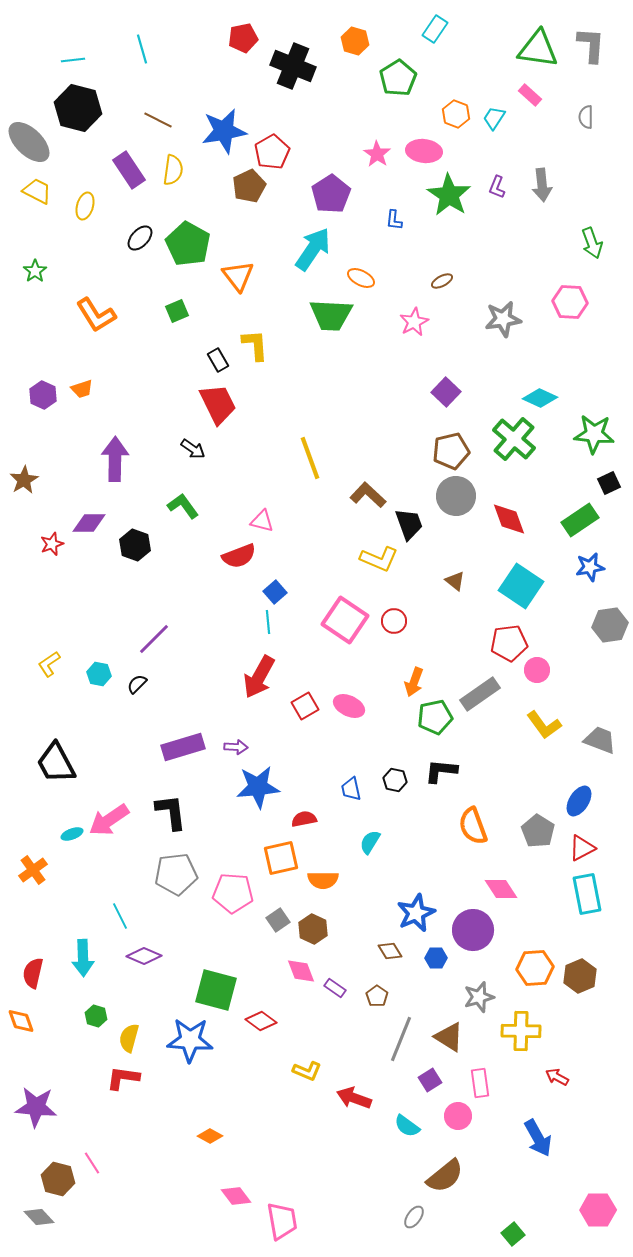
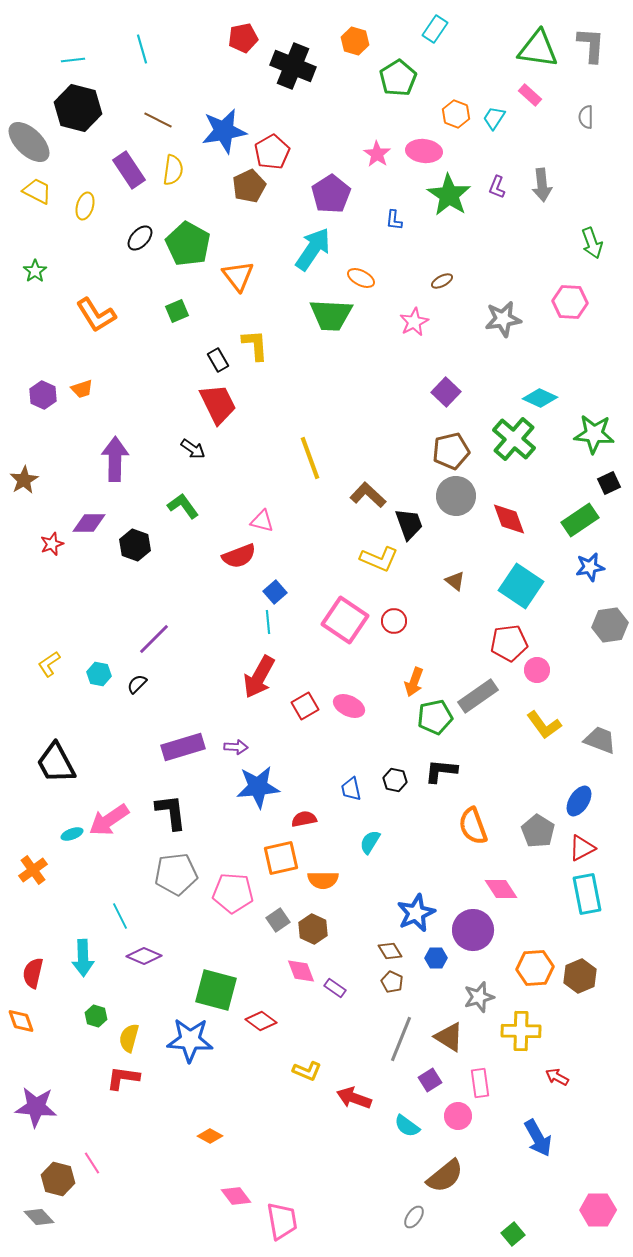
gray rectangle at (480, 694): moved 2 px left, 2 px down
brown pentagon at (377, 996): moved 15 px right, 14 px up; rotated 10 degrees counterclockwise
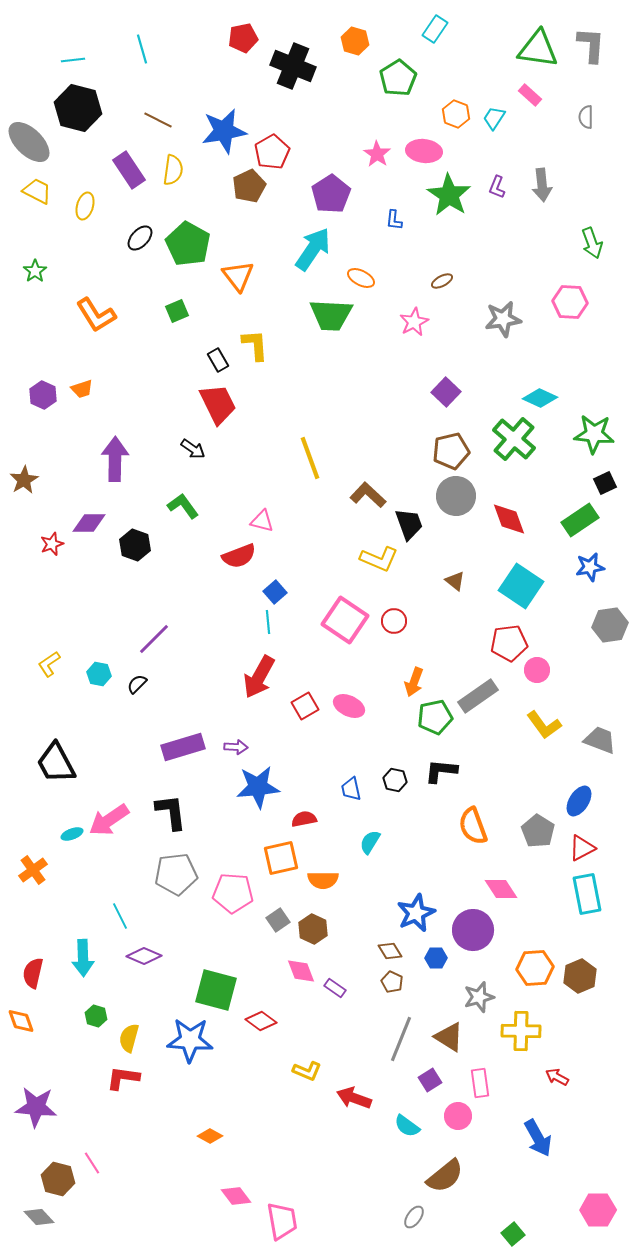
black square at (609, 483): moved 4 px left
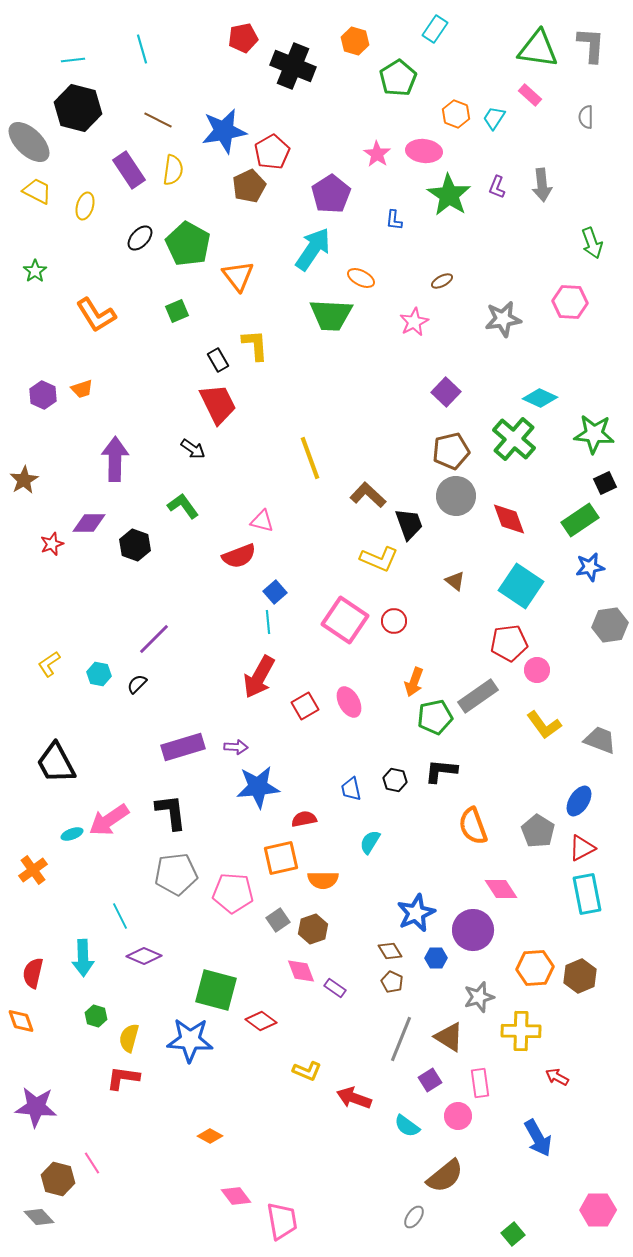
pink ellipse at (349, 706): moved 4 px up; rotated 36 degrees clockwise
brown hexagon at (313, 929): rotated 16 degrees clockwise
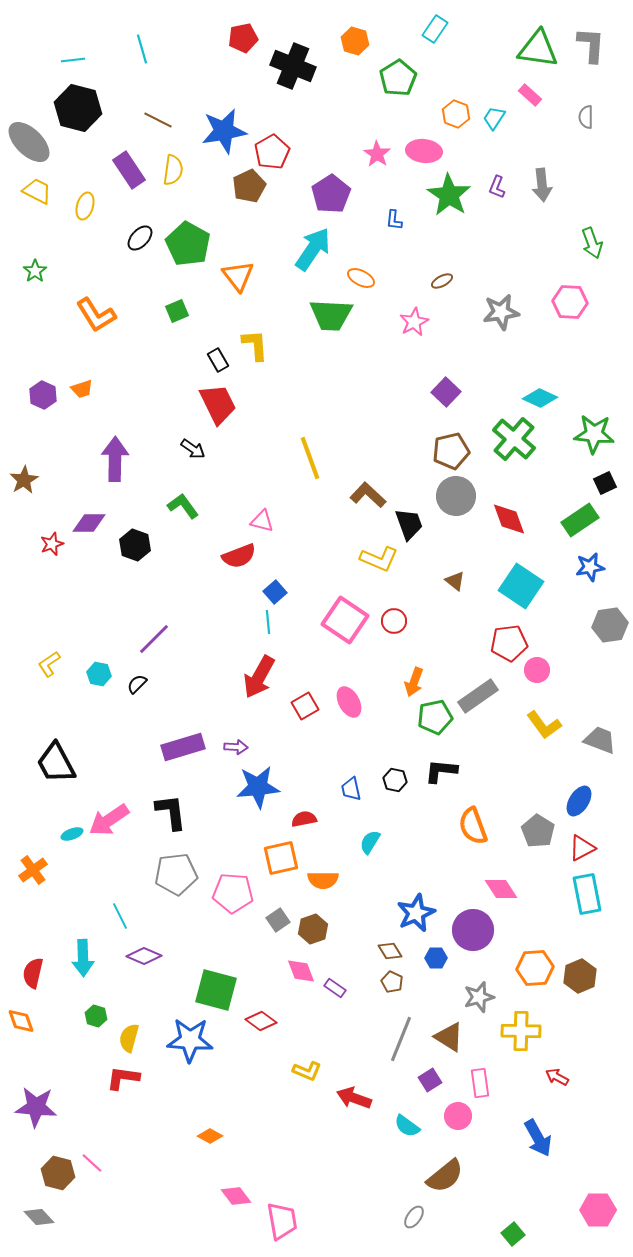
gray star at (503, 319): moved 2 px left, 7 px up
pink line at (92, 1163): rotated 15 degrees counterclockwise
brown hexagon at (58, 1179): moved 6 px up
